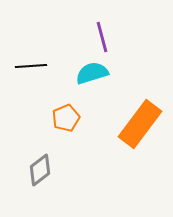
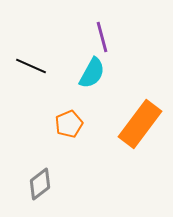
black line: rotated 28 degrees clockwise
cyan semicircle: rotated 136 degrees clockwise
orange pentagon: moved 3 px right, 6 px down
gray diamond: moved 14 px down
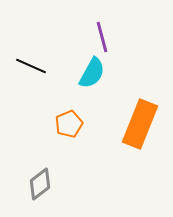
orange rectangle: rotated 15 degrees counterclockwise
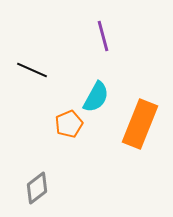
purple line: moved 1 px right, 1 px up
black line: moved 1 px right, 4 px down
cyan semicircle: moved 4 px right, 24 px down
gray diamond: moved 3 px left, 4 px down
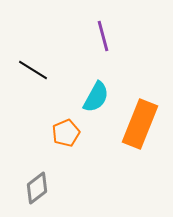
black line: moved 1 px right; rotated 8 degrees clockwise
orange pentagon: moved 3 px left, 9 px down
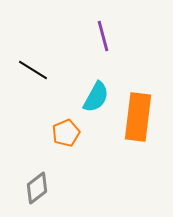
orange rectangle: moved 2 px left, 7 px up; rotated 15 degrees counterclockwise
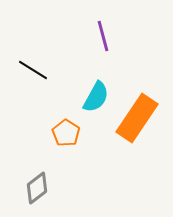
orange rectangle: moved 1 px left, 1 px down; rotated 27 degrees clockwise
orange pentagon: rotated 16 degrees counterclockwise
